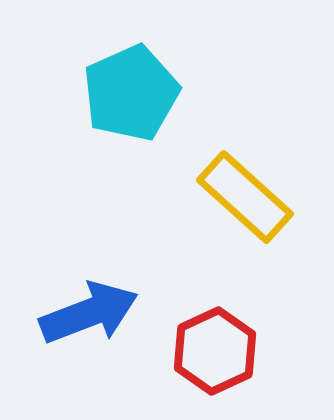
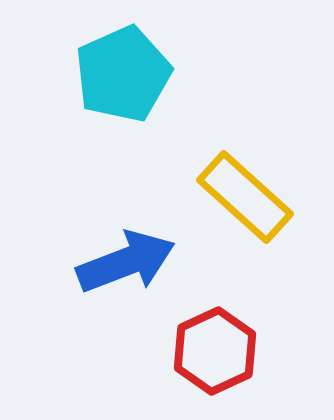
cyan pentagon: moved 8 px left, 19 px up
blue arrow: moved 37 px right, 51 px up
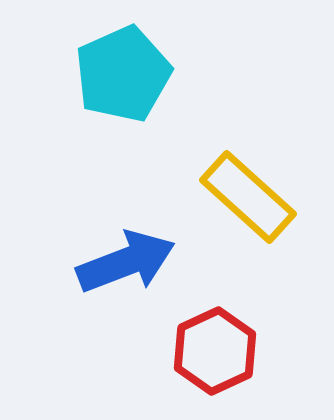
yellow rectangle: moved 3 px right
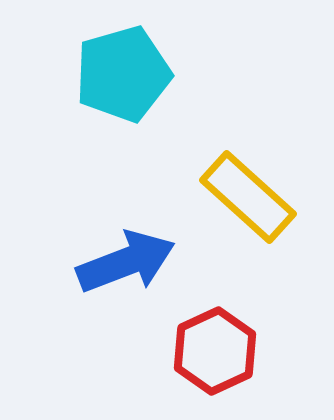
cyan pentagon: rotated 8 degrees clockwise
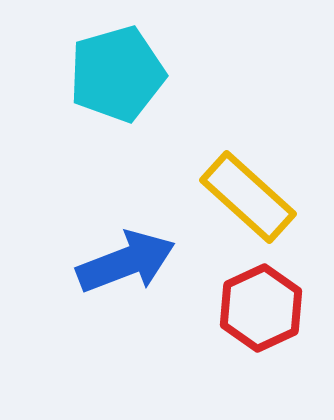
cyan pentagon: moved 6 px left
red hexagon: moved 46 px right, 43 px up
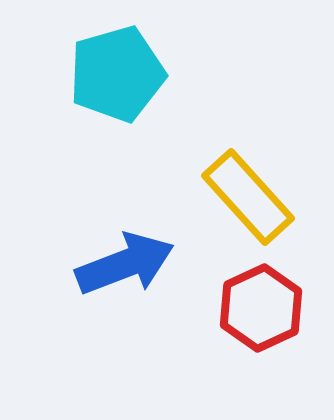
yellow rectangle: rotated 6 degrees clockwise
blue arrow: moved 1 px left, 2 px down
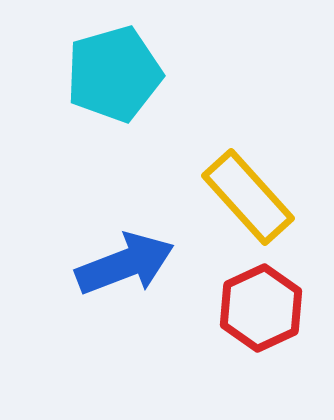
cyan pentagon: moved 3 px left
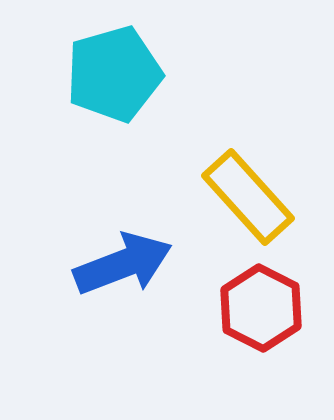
blue arrow: moved 2 px left
red hexagon: rotated 8 degrees counterclockwise
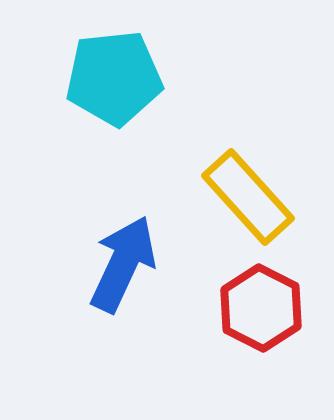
cyan pentagon: moved 4 px down; rotated 10 degrees clockwise
blue arrow: rotated 44 degrees counterclockwise
